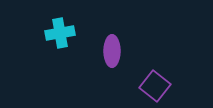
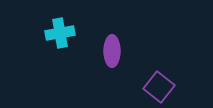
purple square: moved 4 px right, 1 px down
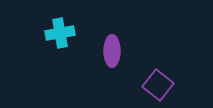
purple square: moved 1 px left, 2 px up
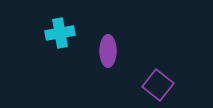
purple ellipse: moved 4 px left
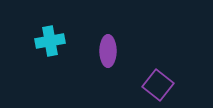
cyan cross: moved 10 px left, 8 px down
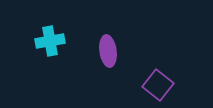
purple ellipse: rotated 8 degrees counterclockwise
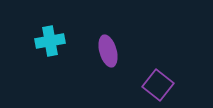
purple ellipse: rotated 8 degrees counterclockwise
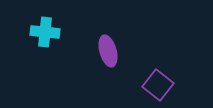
cyan cross: moved 5 px left, 9 px up; rotated 16 degrees clockwise
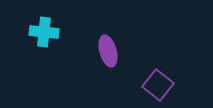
cyan cross: moved 1 px left
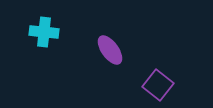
purple ellipse: moved 2 px right, 1 px up; rotated 20 degrees counterclockwise
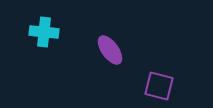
purple square: moved 1 px right, 1 px down; rotated 24 degrees counterclockwise
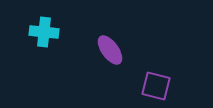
purple square: moved 3 px left
